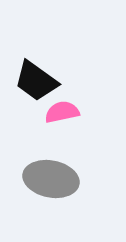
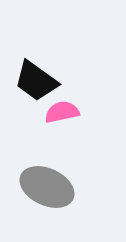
gray ellipse: moved 4 px left, 8 px down; rotated 14 degrees clockwise
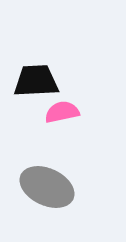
black trapezoid: rotated 141 degrees clockwise
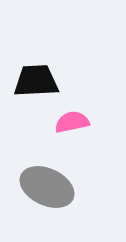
pink semicircle: moved 10 px right, 10 px down
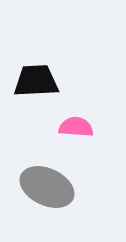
pink semicircle: moved 4 px right, 5 px down; rotated 16 degrees clockwise
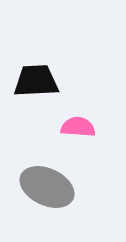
pink semicircle: moved 2 px right
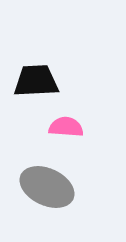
pink semicircle: moved 12 px left
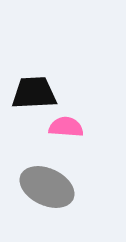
black trapezoid: moved 2 px left, 12 px down
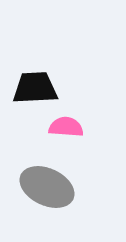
black trapezoid: moved 1 px right, 5 px up
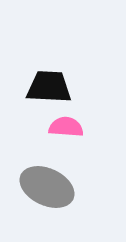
black trapezoid: moved 14 px right, 1 px up; rotated 6 degrees clockwise
